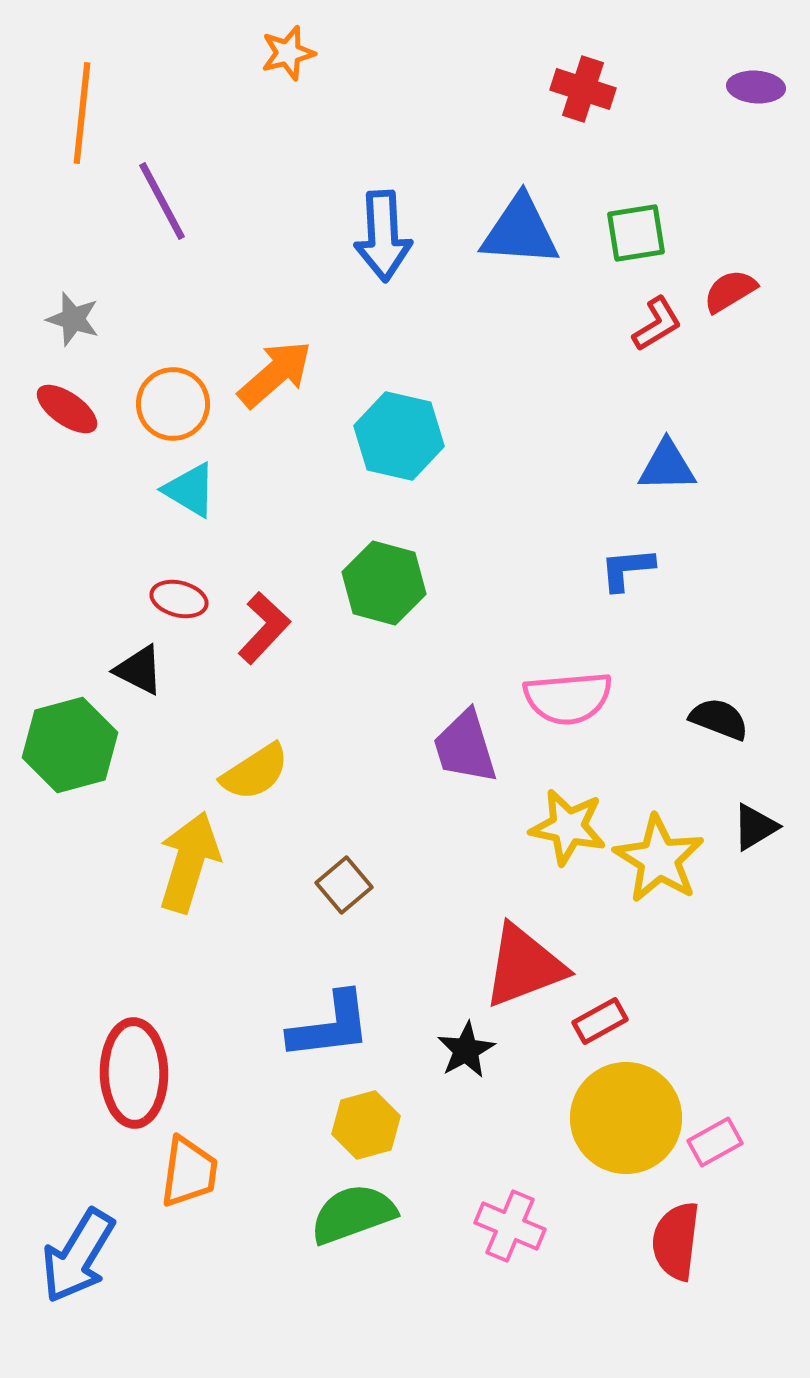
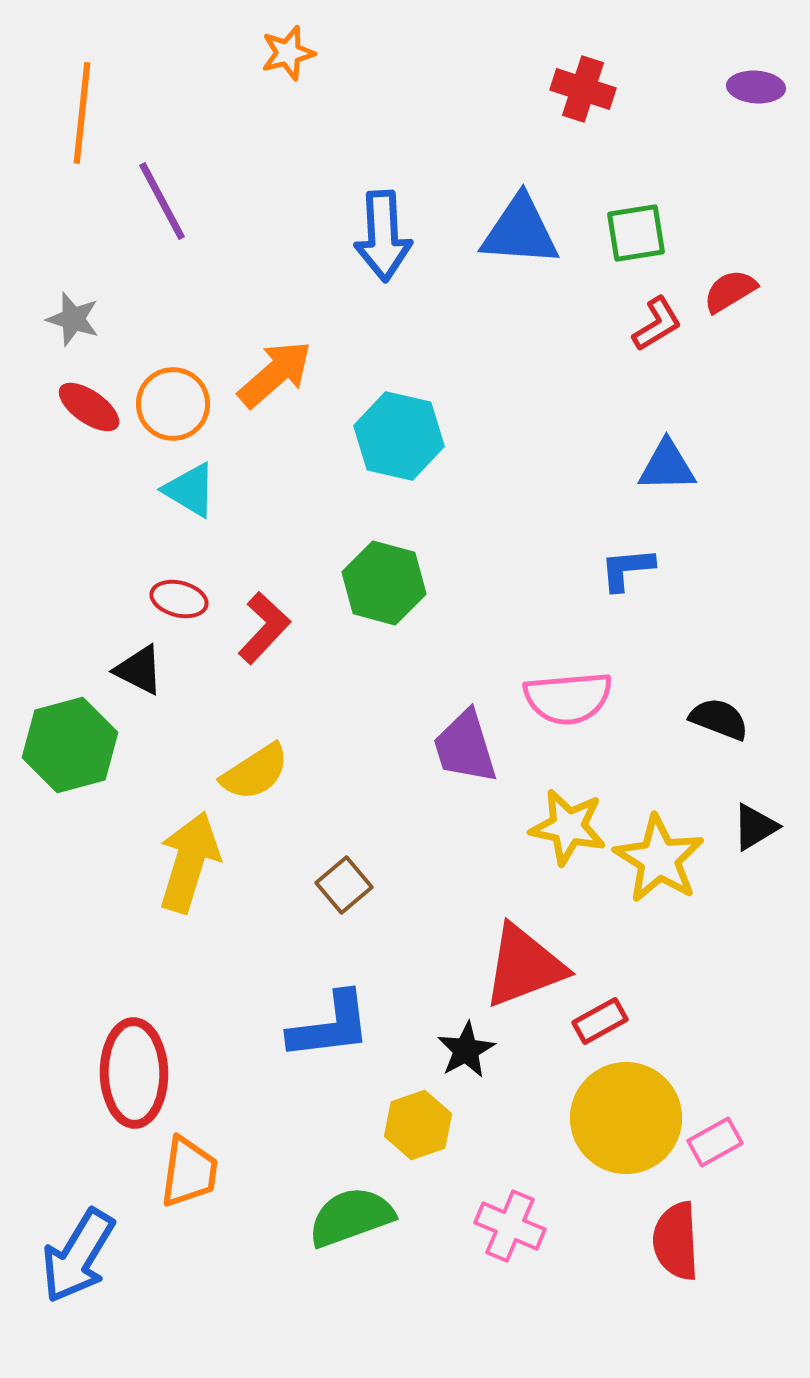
red ellipse at (67, 409): moved 22 px right, 2 px up
yellow hexagon at (366, 1125): moved 52 px right; rotated 4 degrees counterclockwise
green semicircle at (353, 1214): moved 2 px left, 3 px down
red semicircle at (676, 1241): rotated 10 degrees counterclockwise
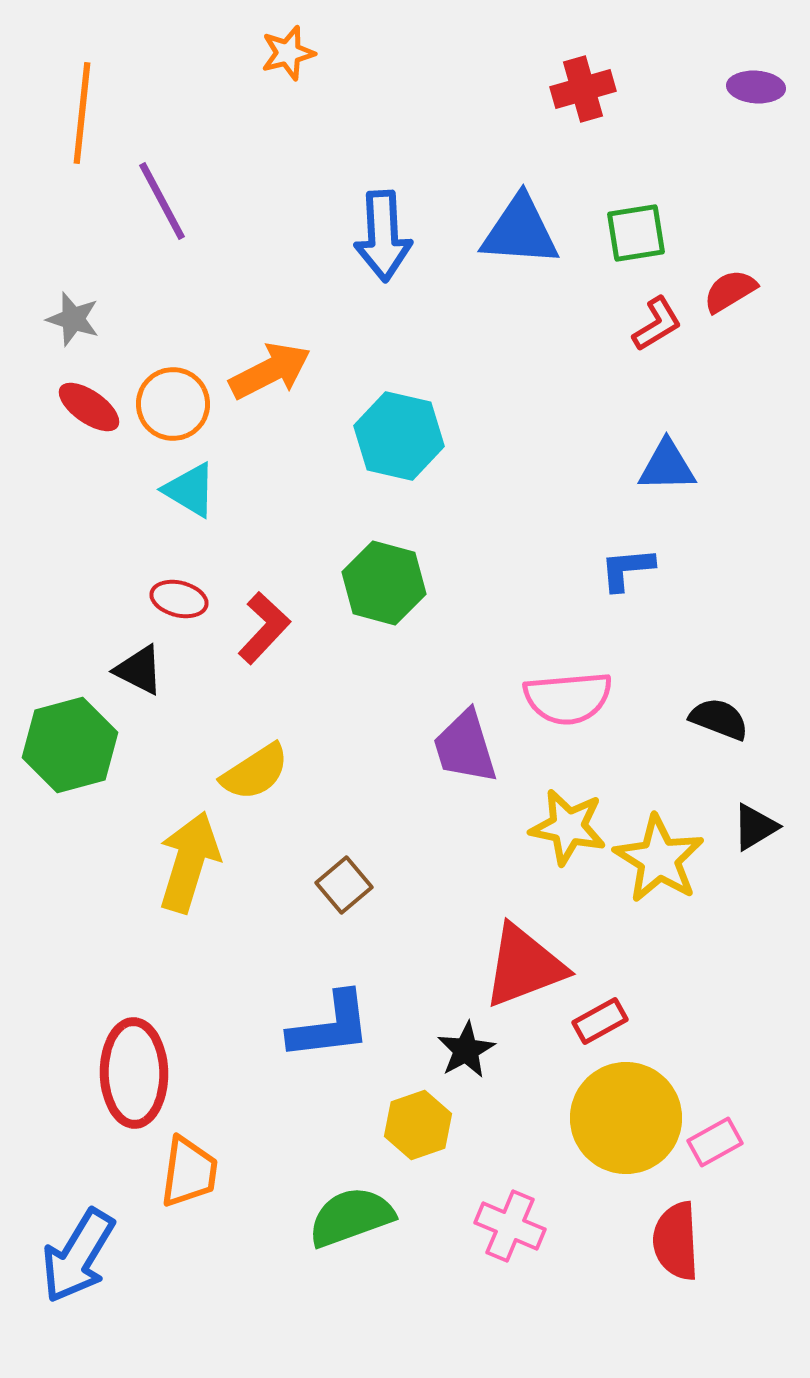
red cross at (583, 89): rotated 34 degrees counterclockwise
orange arrow at (275, 374): moved 5 px left, 3 px up; rotated 14 degrees clockwise
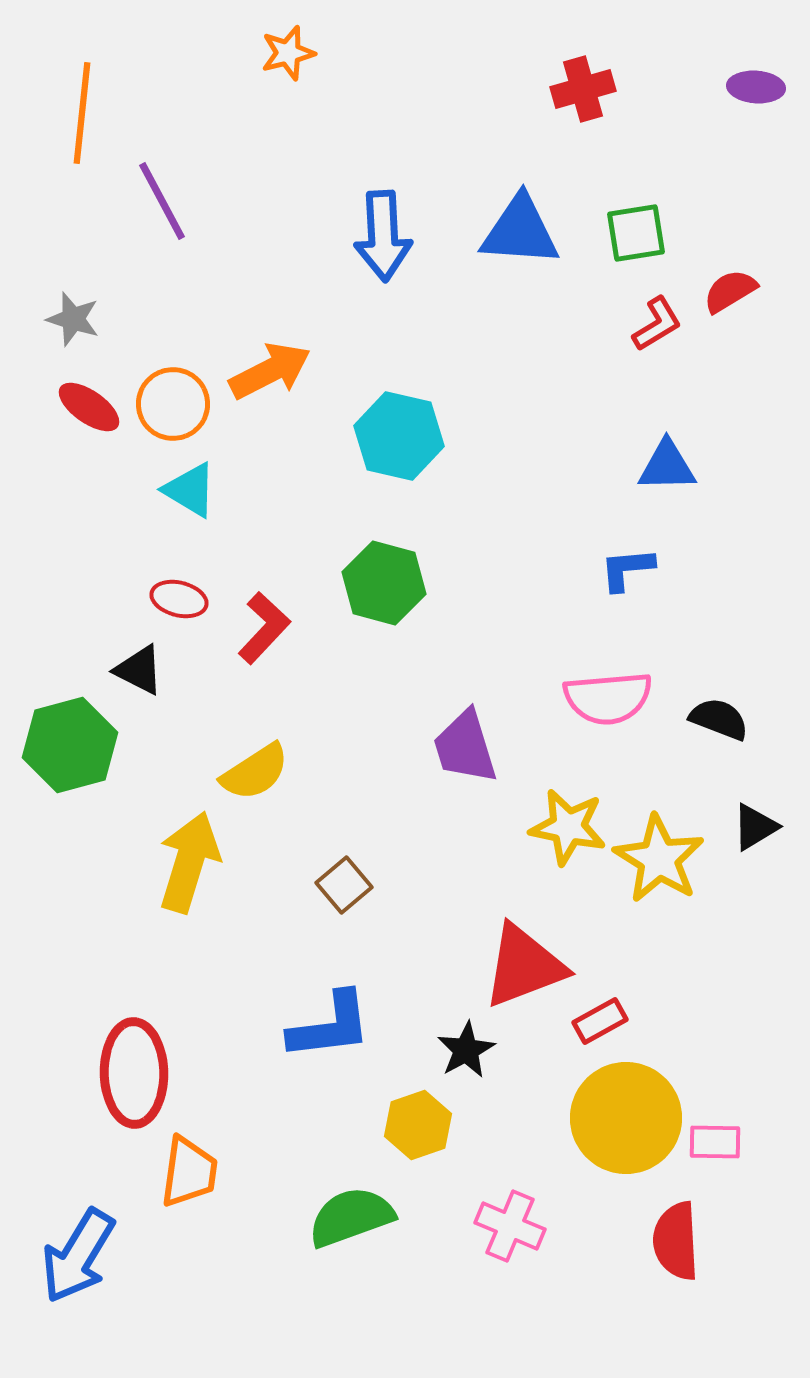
pink semicircle at (568, 698): moved 40 px right
pink rectangle at (715, 1142): rotated 30 degrees clockwise
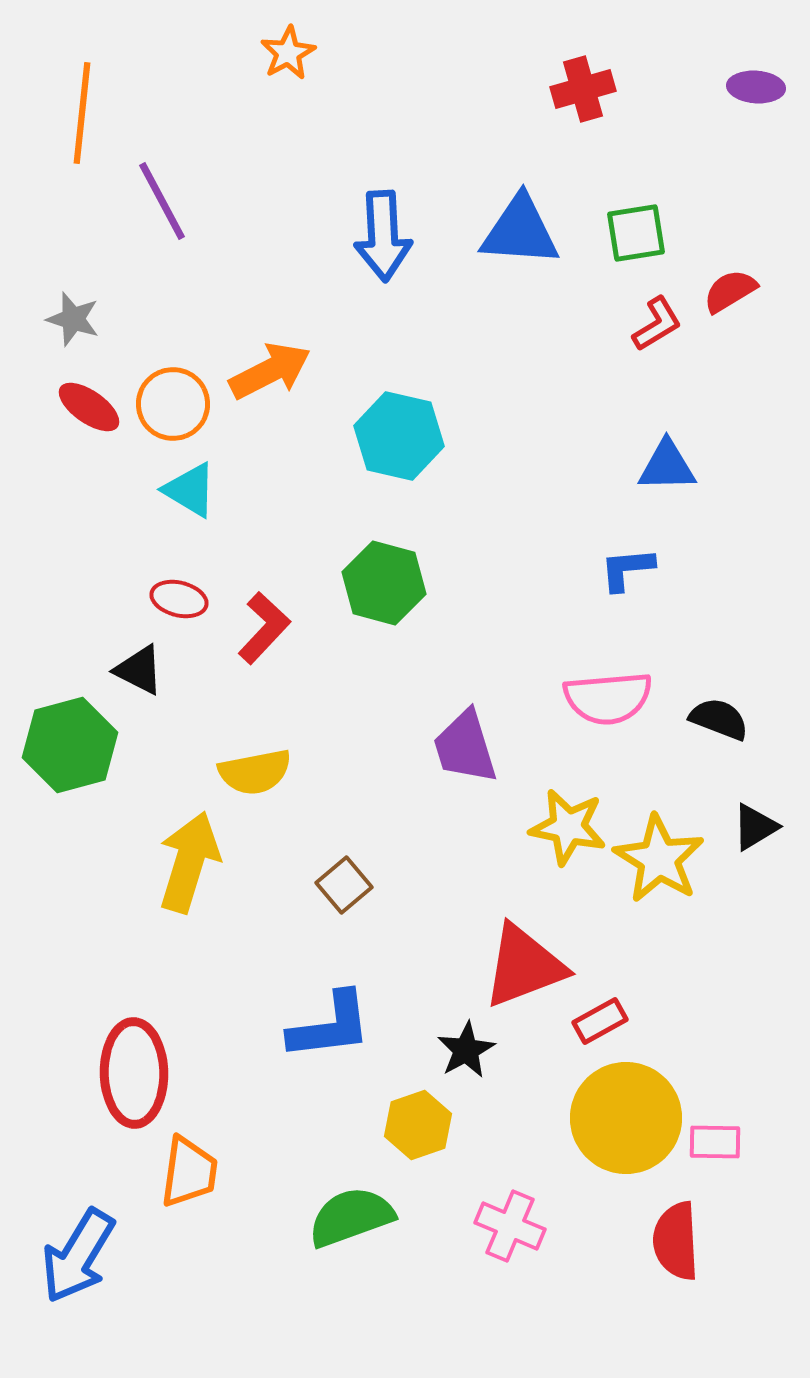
orange star at (288, 53): rotated 14 degrees counterclockwise
yellow semicircle at (255, 772): rotated 22 degrees clockwise
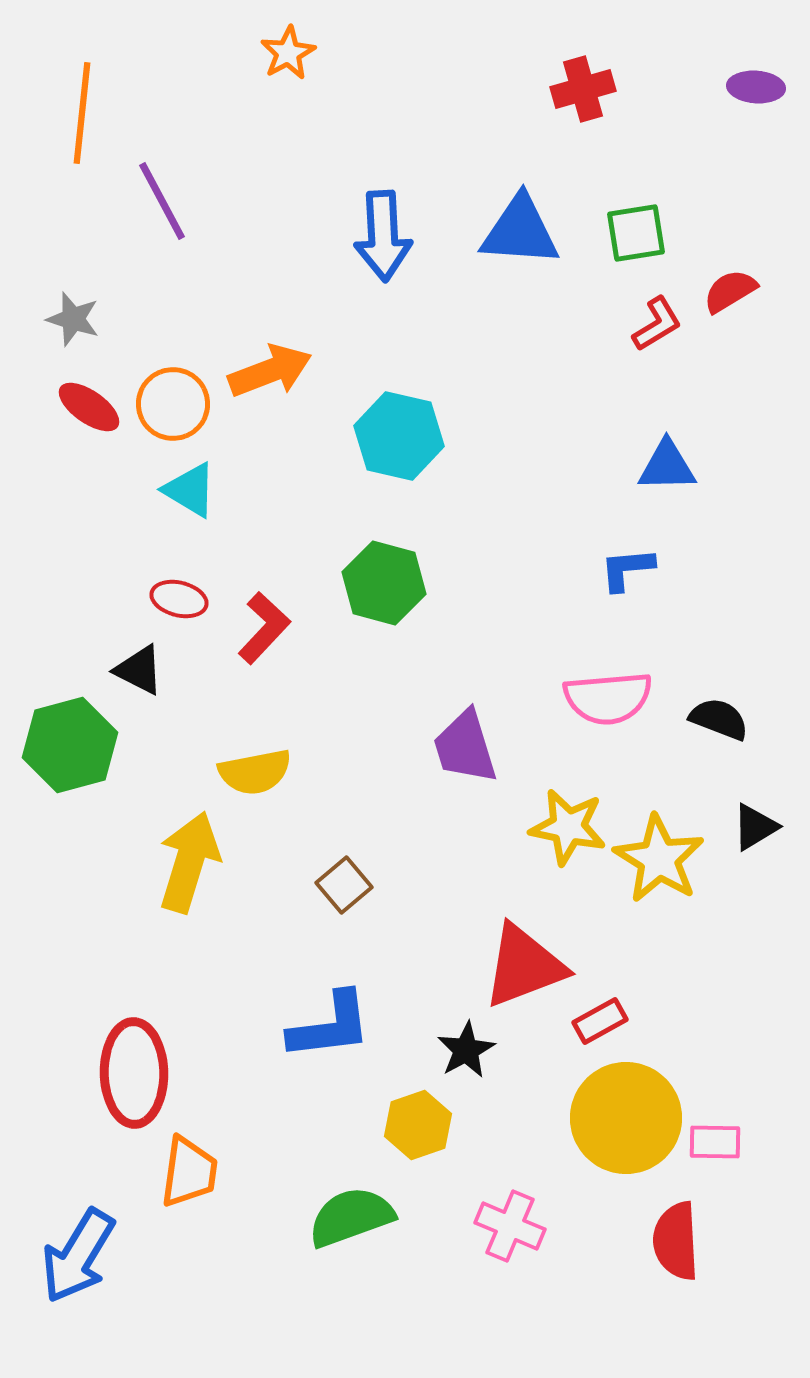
orange arrow at (270, 371): rotated 6 degrees clockwise
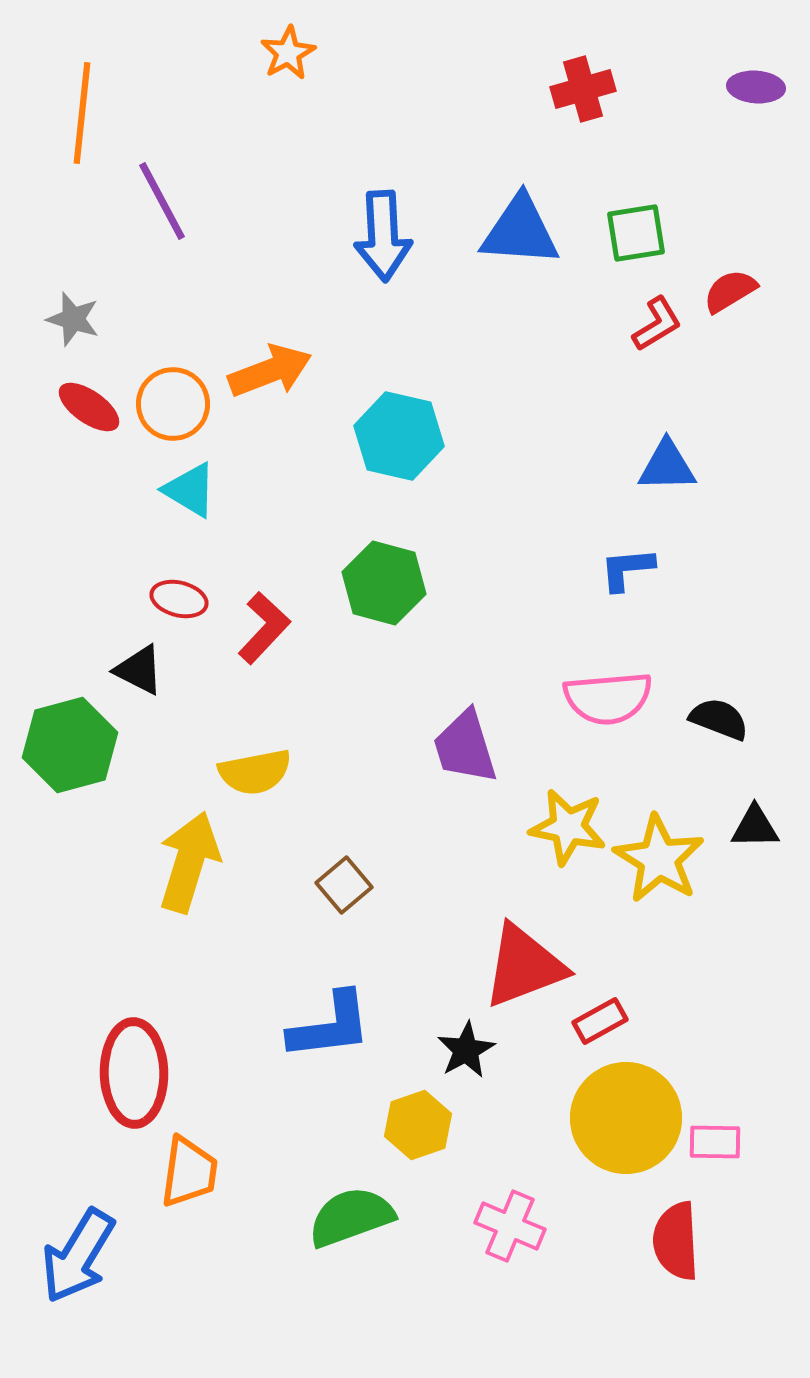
black triangle at (755, 827): rotated 30 degrees clockwise
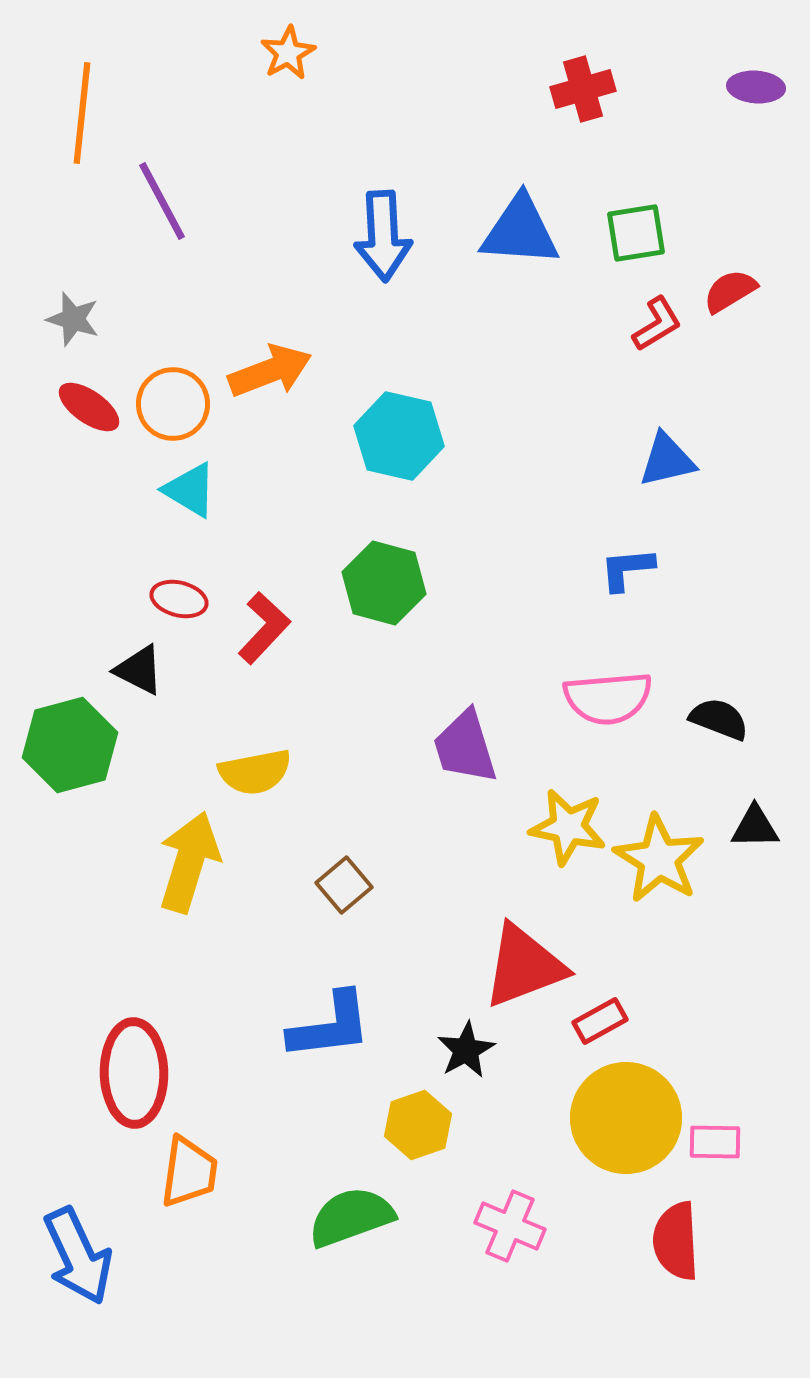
blue triangle at (667, 466): moved 6 px up; rotated 12 degrees counterclockwise
blue arrow at (78, 1256): rotated 56 degrees counterclockwise
